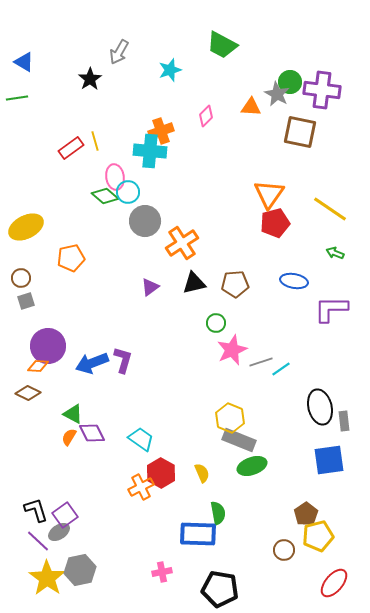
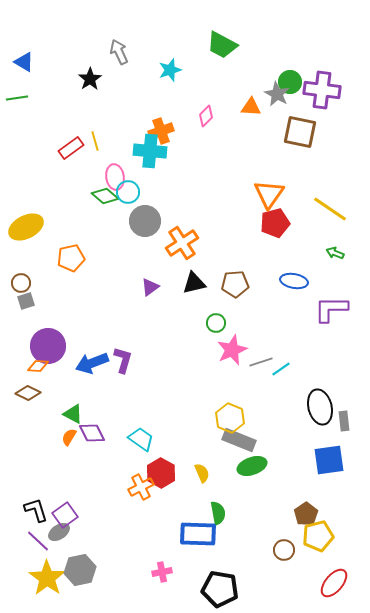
gray arrow at (119, 52): rotated 125 degrees clockwise
brown circle at (21, 278): moved 5 px down
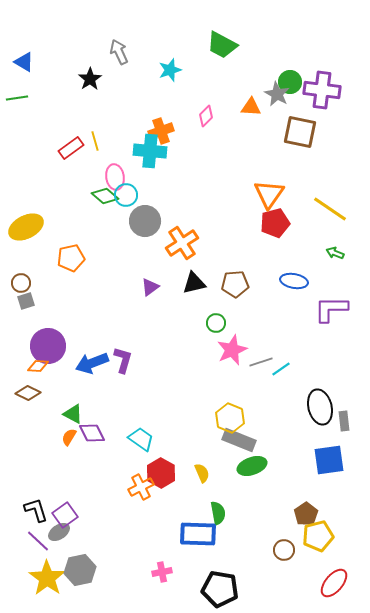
cyan circle at (128, 192): moved 2 px left, 3 px down
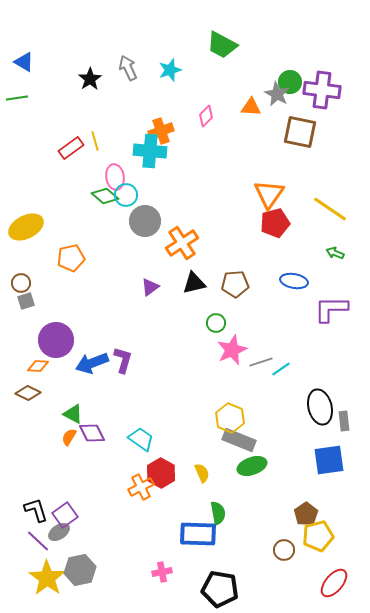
gray arrow at (119, 52): moved 9 px right, 16 px down
purple circle at (48, 346): moved 8 px right, 6 px up
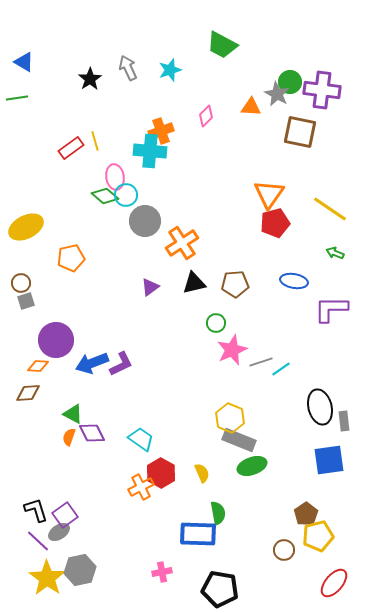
purple L-shape at (123, 360): moved 2 px left, 4 px down; rotated 48 degrees clockwise
brown diamond at (28, 393): rotated 30 degrees counterclockwise
orange semicircle at (69, 437): rotated 12 degrees counterclockwise
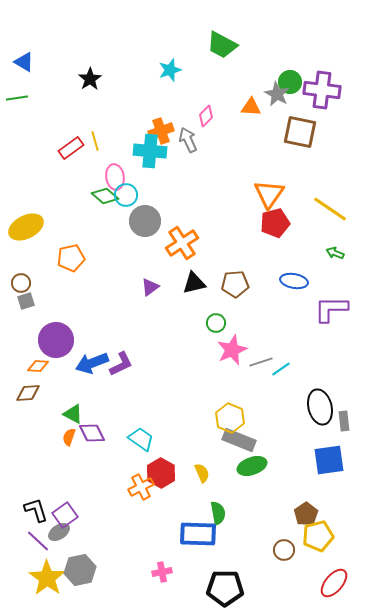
gray arrow at (128, 68): moved 60 px right, 72 px down
black pentagon at (220, 589): moved 5 px right, 1 px up; rotated 9 degrees counterclockwise
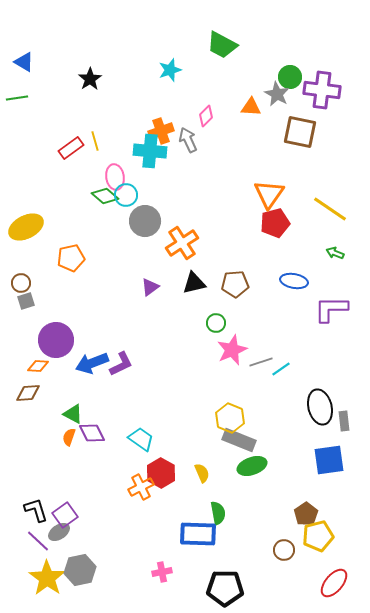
green circle at (290, 82): moved 5 px up
